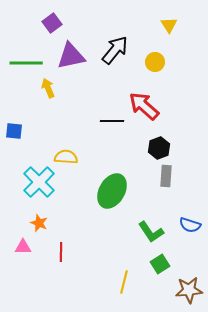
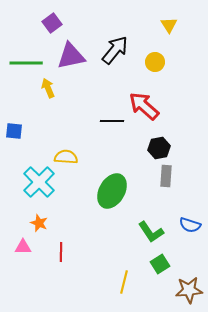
black hexagon: rotated 10 degrees clockwise
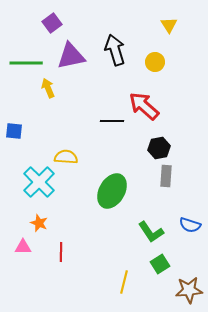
black arrow: rotated 56 degrees counterclockwise
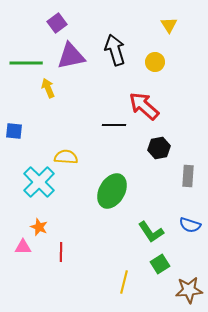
purple square: moved 5 px right
black line: moved 2 px right, 4 px down
gray rectangle: moved 22 px right
orange star: moved 4 px down
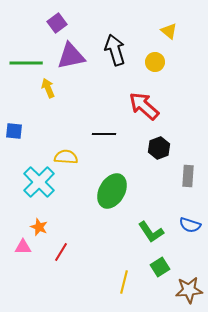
yellow triangle: moved 6 px down; rotated 18 degrees counterclockwise
black line: moved 10 px left, 9 px down
black hexagon: rotated 10 degrees counterclockwise
red line: rotated 30 degrees clockwise
green square: moved 3 px down
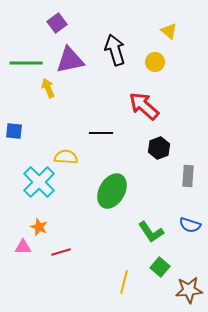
purple triangle: moved 1 px left, 4 px down
black line: moved 3 px left, 1 px up
red line: rotated 42 degrees clockwise
green square: rotated 18 degrees counterclockwise
